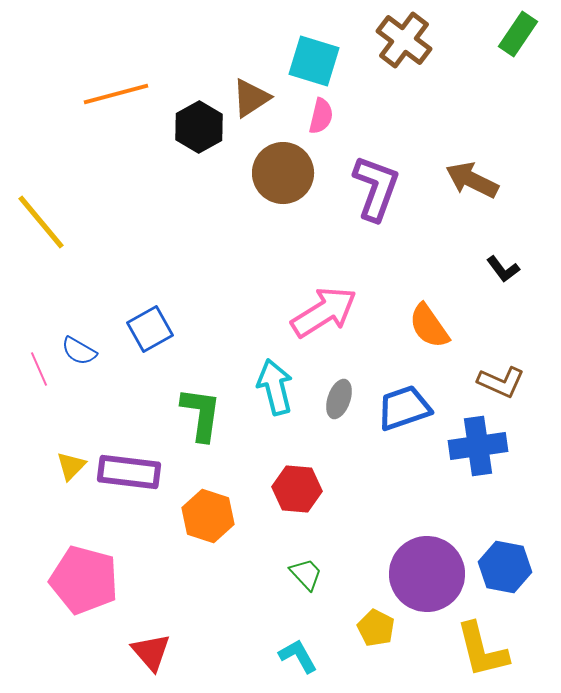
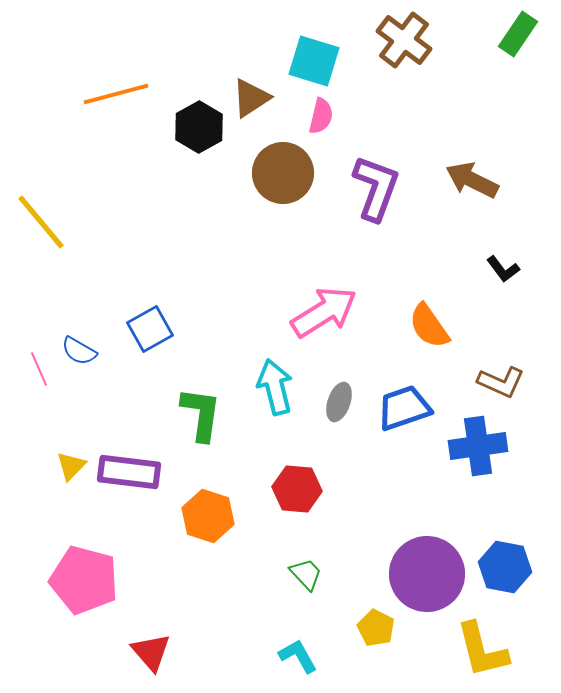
gray ellipse: moved 3 px down
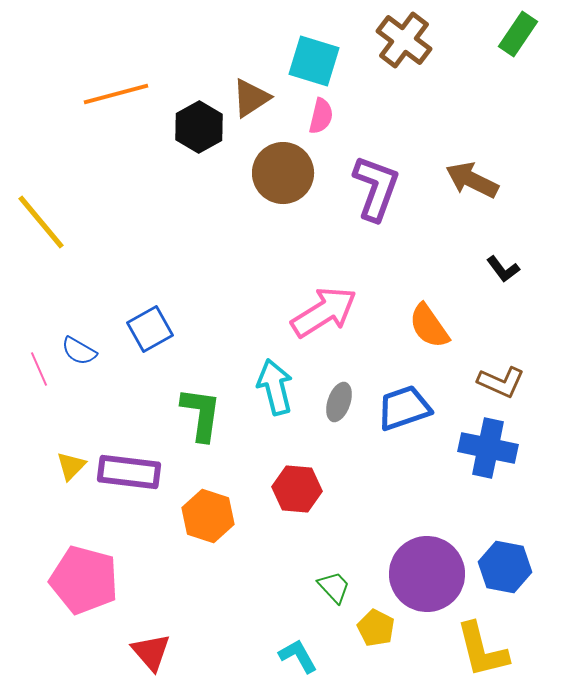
blue cross: moved 10 px right, 2 px down; rotated 20 degrees clockwise
green trapezoid: moved 28 px right, 13 px down
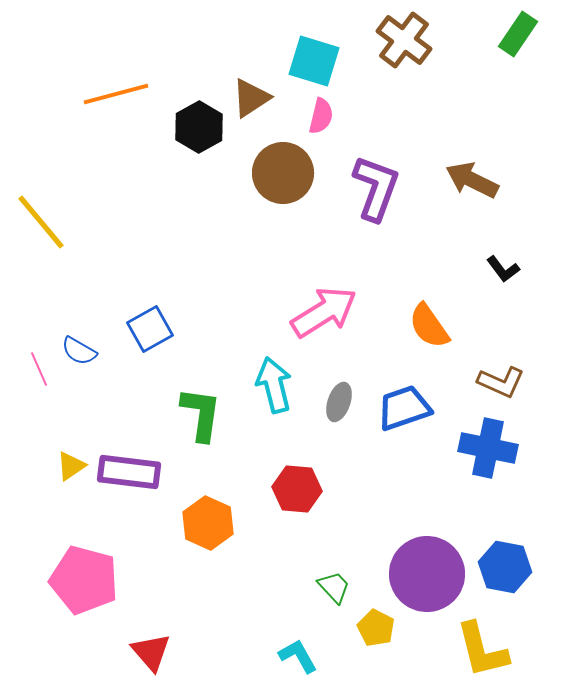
cyan arrow: moved 1 px left, 2 px up
yellow triangle: rotated 12 degrees clockwise
orange hexagon: moved 7 px down; rotated 6 degrees clockwise
